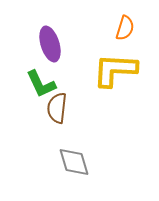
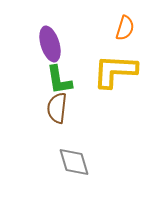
yellow L-shape: moved 1 px down
green L-shape: moved 18 px right, 4 px up; rotated 16 degrees clockwise
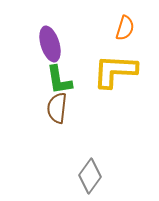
gray diamond: moved 16 px right, 14 px down; rotated 52 degrees clockwise
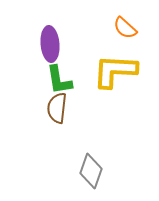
orange semicircle: rotated 115 degrees clockwise
purple ellipse: rotated 12 degrees clockwise
gray diamond: moved 1 px right, 5 px up; rotated 16 degrees counterclockwise
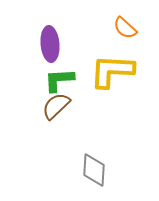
yellow L-shape: moved 3 px left
green L-shape: rotated 96 degrees clockwise
brown semicircle: moved 1 px left, 2 px up; rotated 40 degrees clockwise
gray diamond: moved 3 px right, 1 px up; rotated 16 degrees counterclockwise
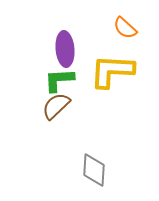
purple ellipse: moved 15 px right, 5 px down
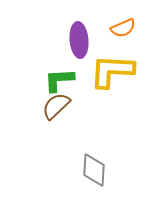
orange semicircle: moved 2 px left; rotated 65 degrees counterclockwise
purple ellipse: moved 14 px right, 9 px up
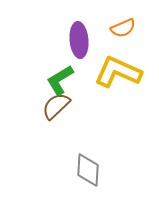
yellow L-shape: moved 6 px right, 1 px down; rotated 21 degrees clockwise
green L-shape: moved 1 px right; rotated 28 degrees counterclockwise
gray diamond: moved 6 px left
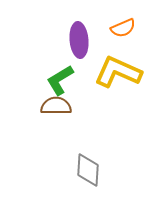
brown semicircle: rotated 44 degrees clockwise
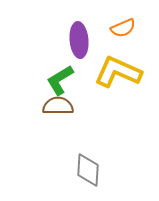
brown semicircle: moved 2 px right
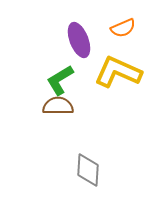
purple ellipse: rotated 16 degrees counterclockwise
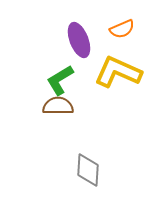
orange semicircle: moved 1 px left, 1 px down
